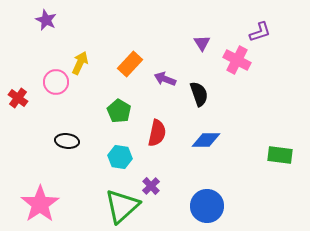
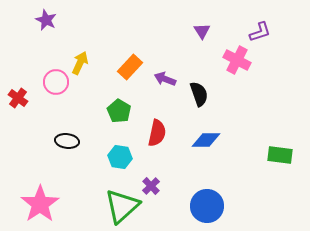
purple triangle: moved 12 px up
orange rectangle: moved 3 px down
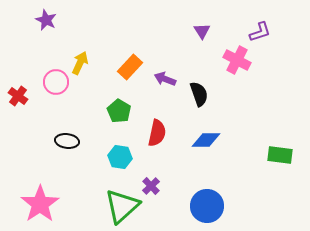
red cross: moved 2 px up
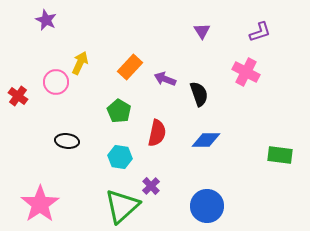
pink cross: moved 9 px right, 12 px down
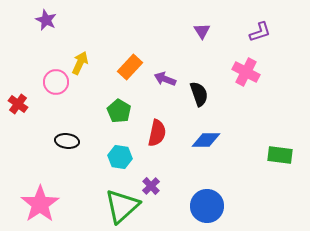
red cross: moved 8 px down
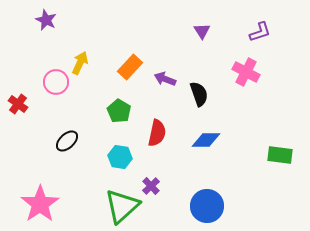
black ellipse: rotated 50 degrees counterclockwise
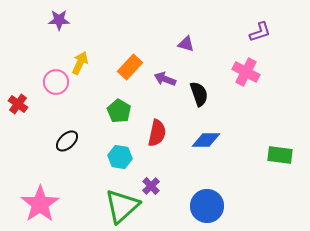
purple star: moved 13 px right; rotated 25 degrees counterclockwise
purple triangle: moved 16 px left, 13 px down; rotated 42 degrees counterclockwise
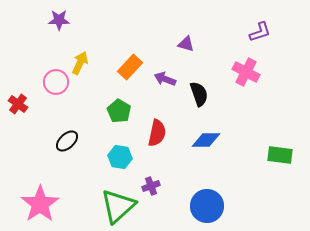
purple cross: rotated 24 degrees clockwise
green triangle: moved 4 px left
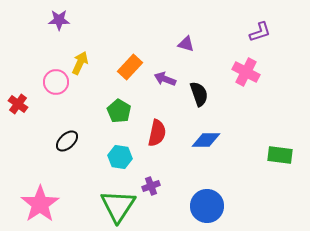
green triangle: rotated 15 degrees counterclockwise
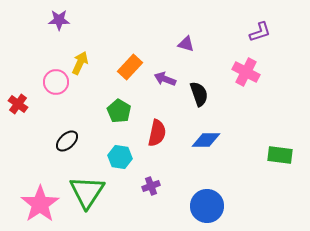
green triangle: moved 31 px left, 14 px up
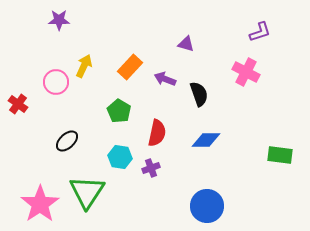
yellow arrow: moved 4 px right, 3 px down
purple cross: moved 18 px up
